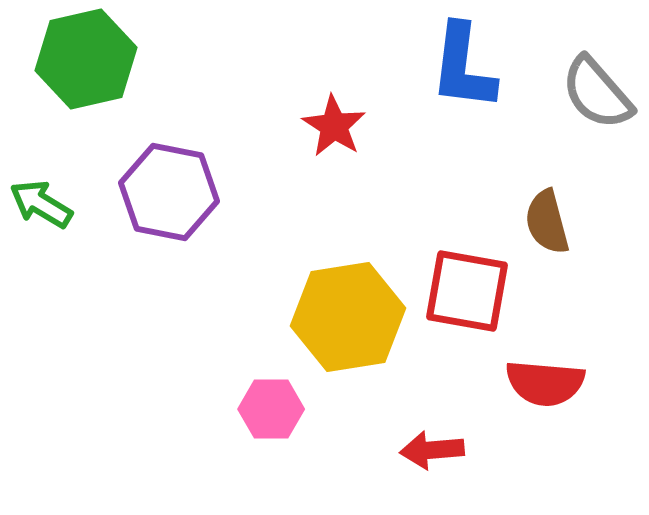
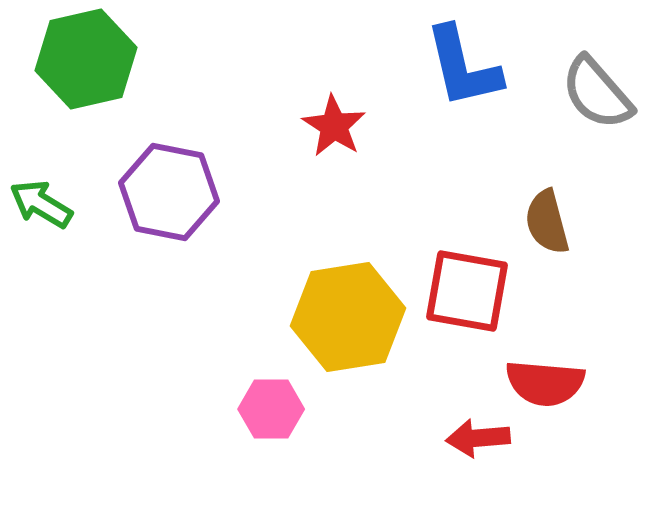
blue L-shape: rotated 20 degrees counterclockwise
red arrow: moved 46 px right, 12 px up
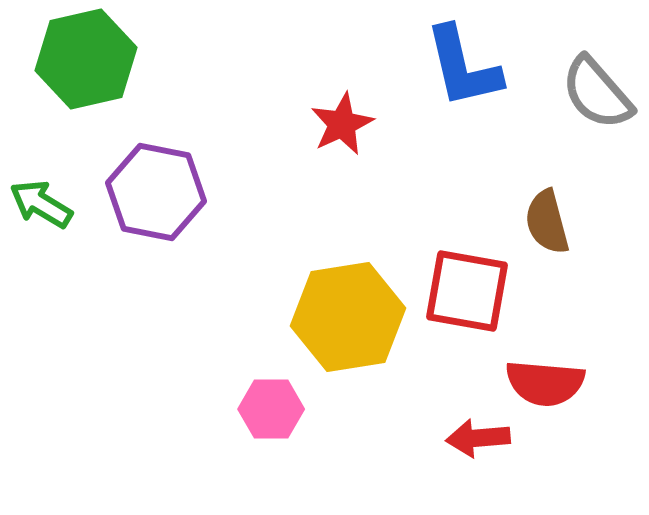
red star: moved 8 px right, 2 px up; rotated 14 degrees clockwise
purple hexagon: moved 13 px left
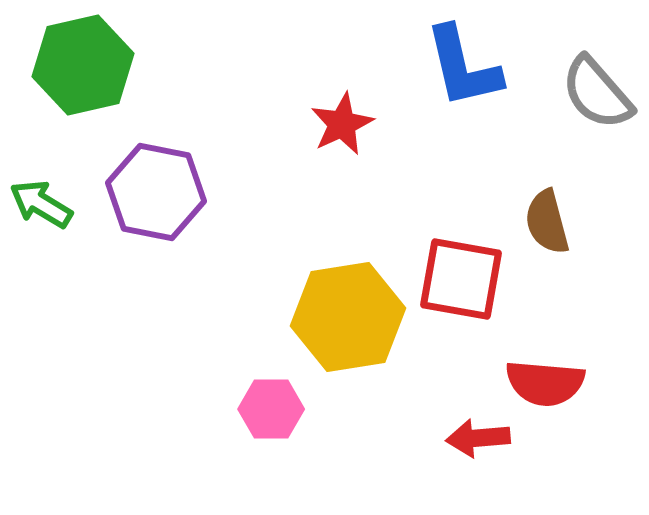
green hexagon: moved 3 px left, 6 px down
red square: moved 6 px left, 12 px up
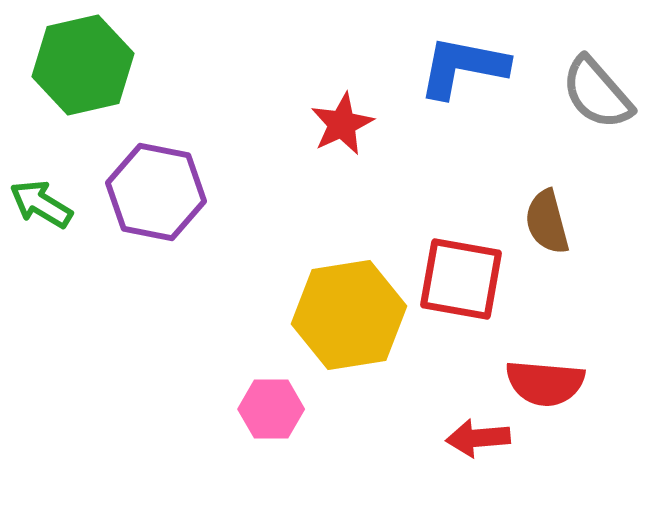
blue L-shape: rotated 114 degrees clockwise
yellow hexagon: moved 1 px right, 2 px up
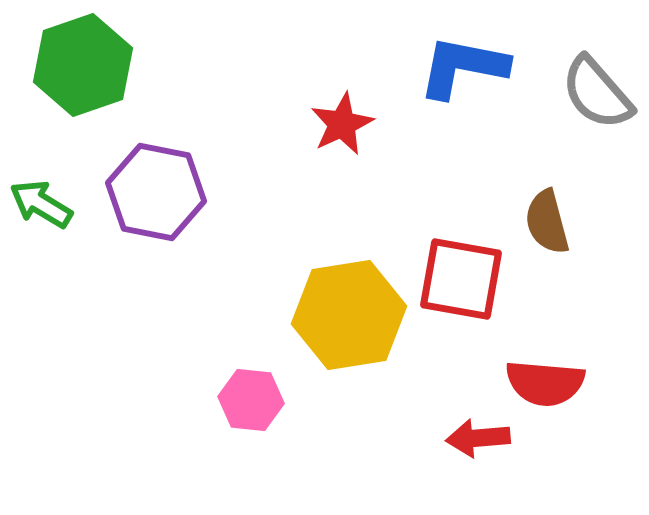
green hexagon: rotated 6 degrees counterclockwise
pink hexagon: moved 20 px left, 9 px up; rotated 6 degrees clockwise
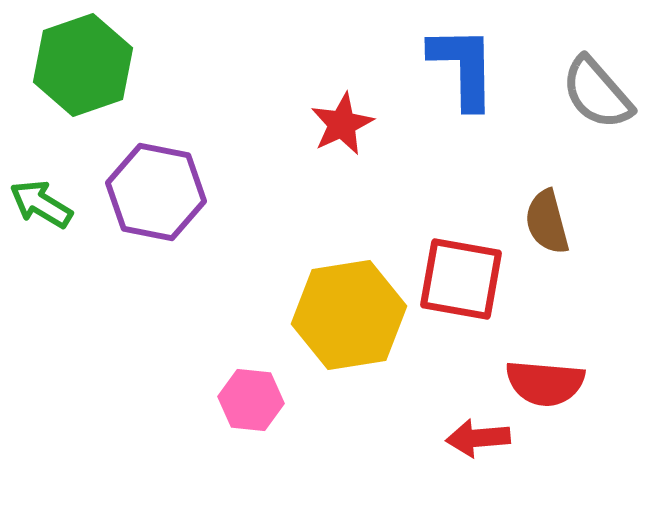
blue L-shape: rotated 78 degrees clockwise
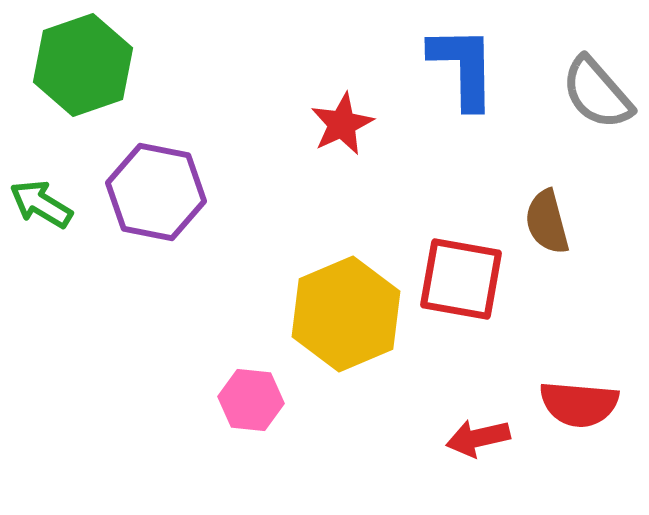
yellow hexagon: moved 3 px left, 1 px up; rotated 14 degrees counterclockwise
red semicircle: moved 34 px right, 21 px down
red arrow: rotated 8 degrees counterclockwise
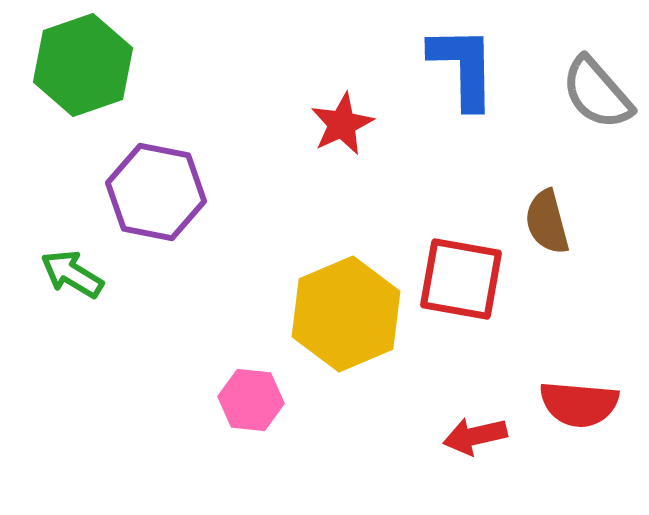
green arrow: moved 31 px right, 70 px down
red arrow: moved 3 px left, 2 px up
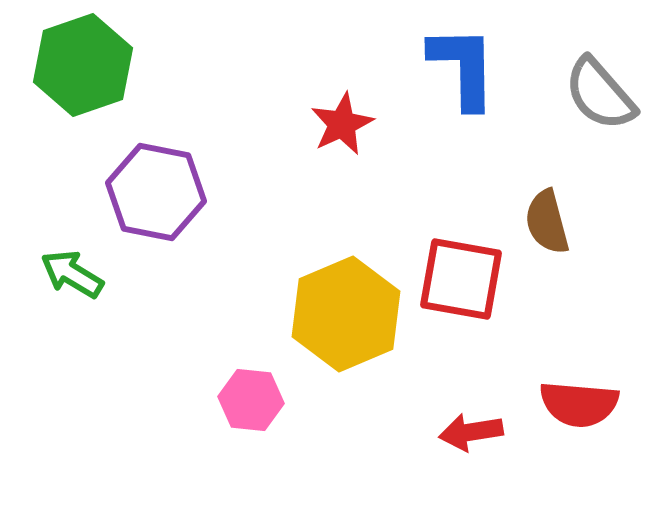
gray semicircle: moved 3 px right, 1 px down
red arrow: moved 4 px left, 4 px up; rotated 4 degrees clockwise
